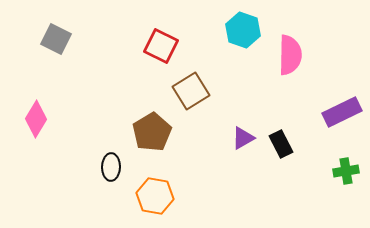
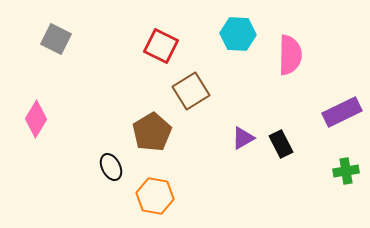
cyan hexagon: moved 5 px left, 4 px down; rotated 16 degrees counterclockwise
black ellipse: rotated 28 degrees counterclockwise
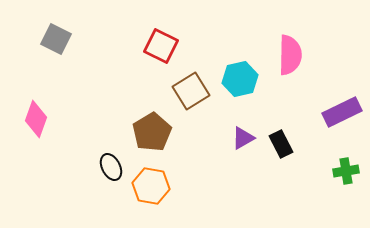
cyan hexagon: moved 2 px right, 45 px down; rotated 16 degrees counterclockwise
pink diamond: rotated 12 degrees counterclockwise
orange hexagon: moved 4 px left, 10 px up
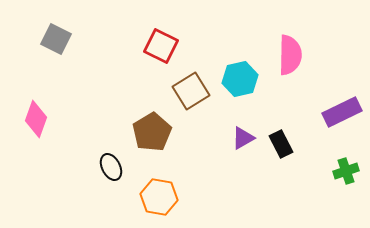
green cross: rotated 10 degrees counterclockwise
orange hexagon: moved 8 px right, 11 px down
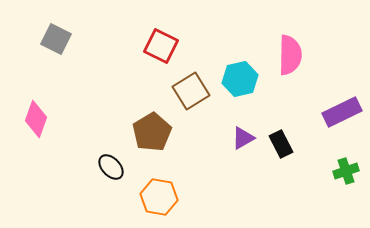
black ellipse: rotated 16 degrees counterclockwise
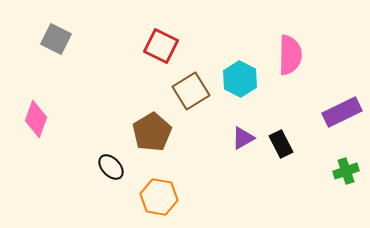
cyan hexagon: rotated 20 degrees counterclockwise
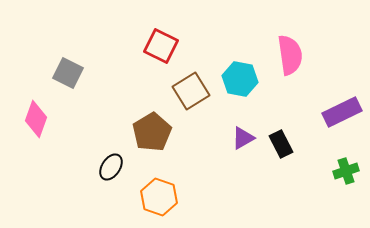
gray square: moved 12 px right, 34 px down
pink semicircle: rotated 9 degrees counterclockwise
cyan hexagon: rotated 16 degrees counterclockwise
black ellipse: rotated 76 degrees clockwise
orange hexagon: rotated 9 degrees clockwise
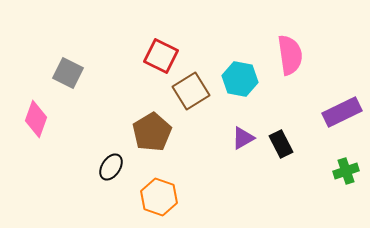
red square: moved 10 px down
